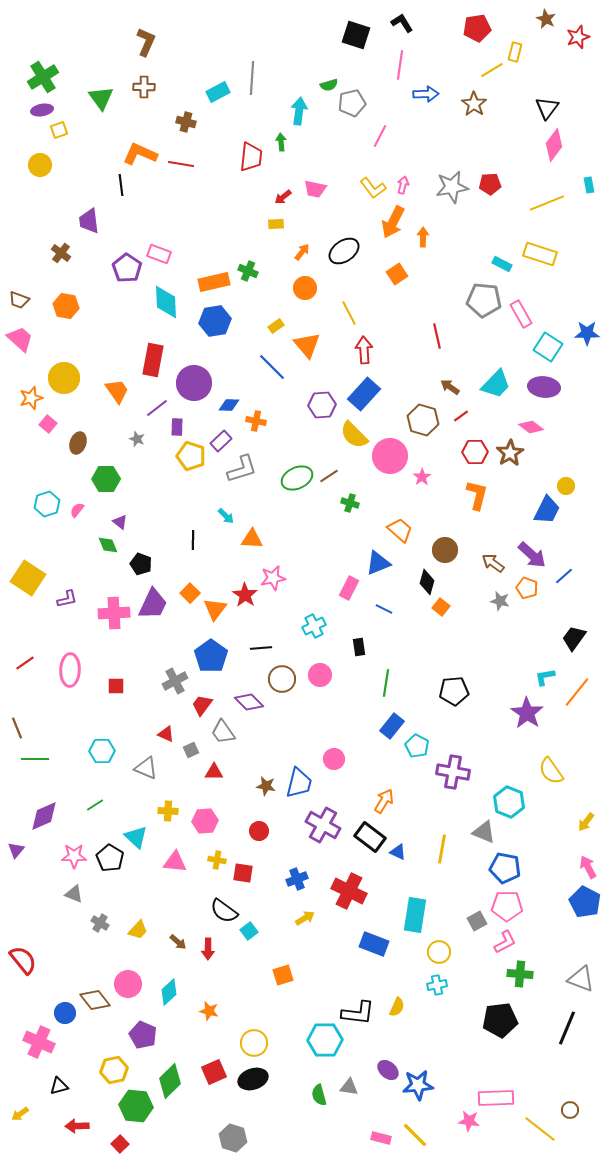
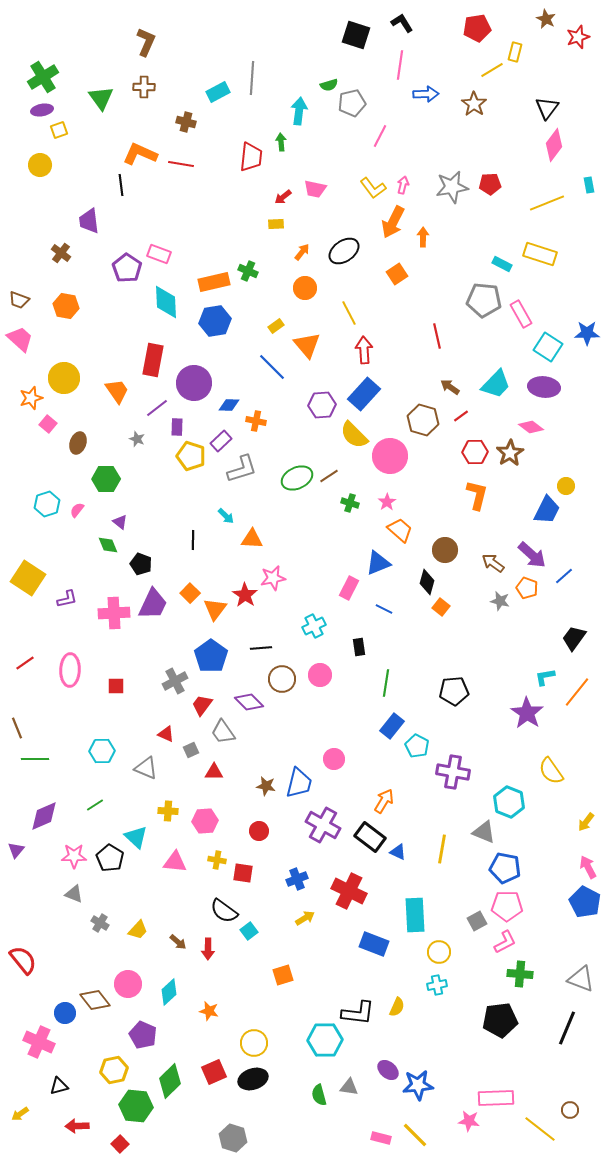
pink star at (422, 477): moved 35 px left, 25 px down
cyan rectangle at (415, 915): rotated 12 degrees counterclockwise
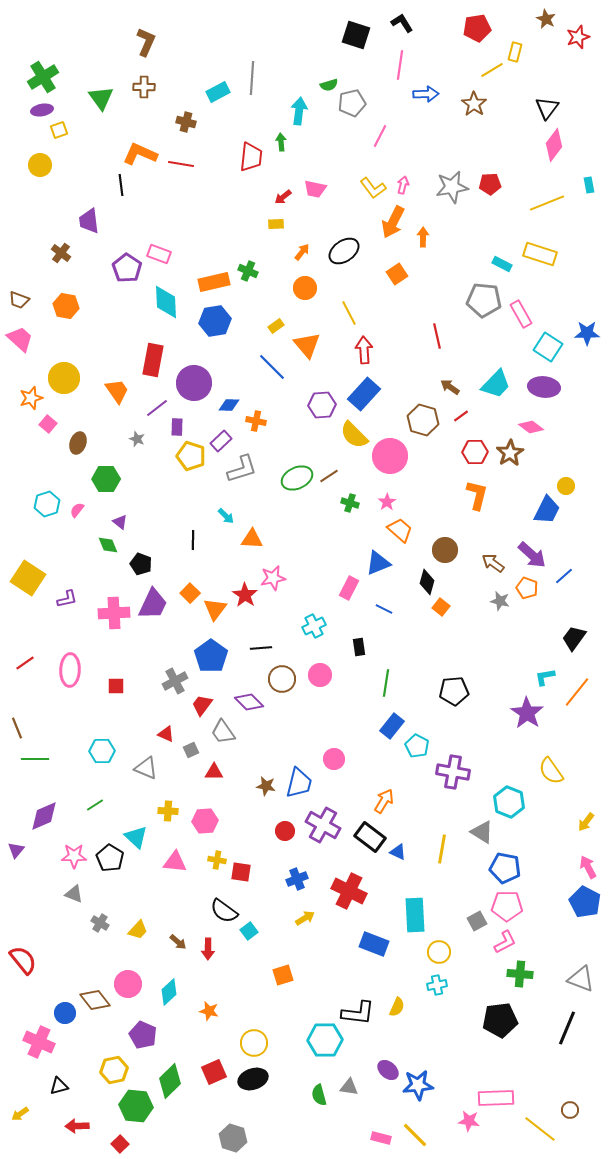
red circle at (259, 831): moved 26 px right
gray triangle at (484, 832): moved 2 px left; rotated 10 degrees clockwise
red square at (243, 873): moved 2 px left, 1 px up
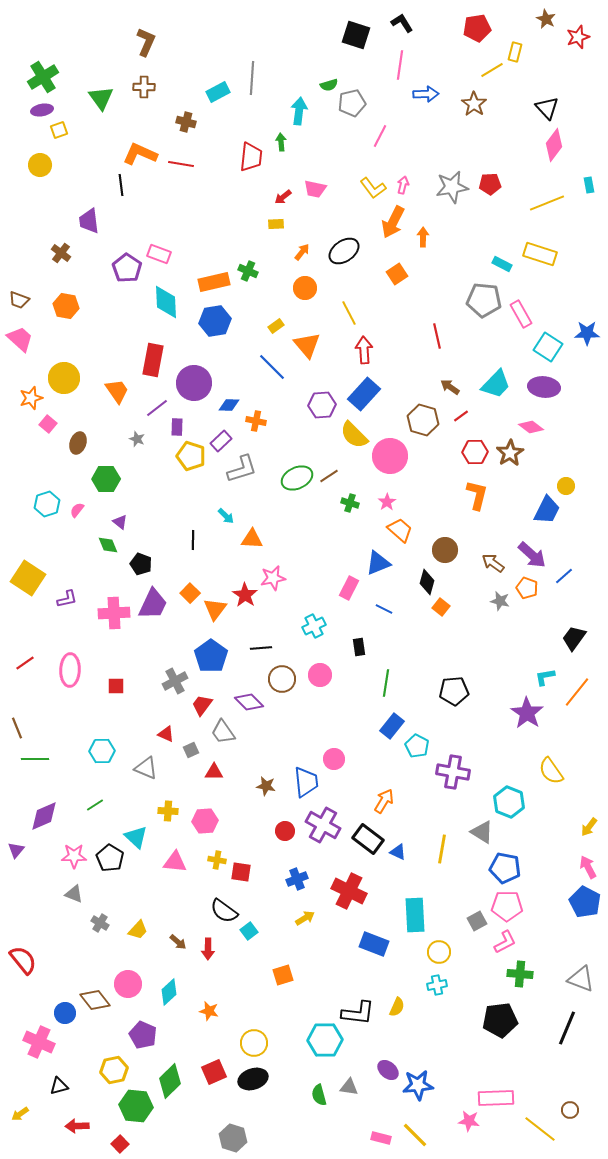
black triangle at (547, 108): rotated 20 degrees counterclockwise
blue trapezoid at (299, 783): moved 7 px right, 1 px up; rotated 20 degrees counterclockwise
yellow arrow at (586, 822): moved 3 px right, 5 px down
black rectangle at (370, 837): moved 2 px left, 2 px down
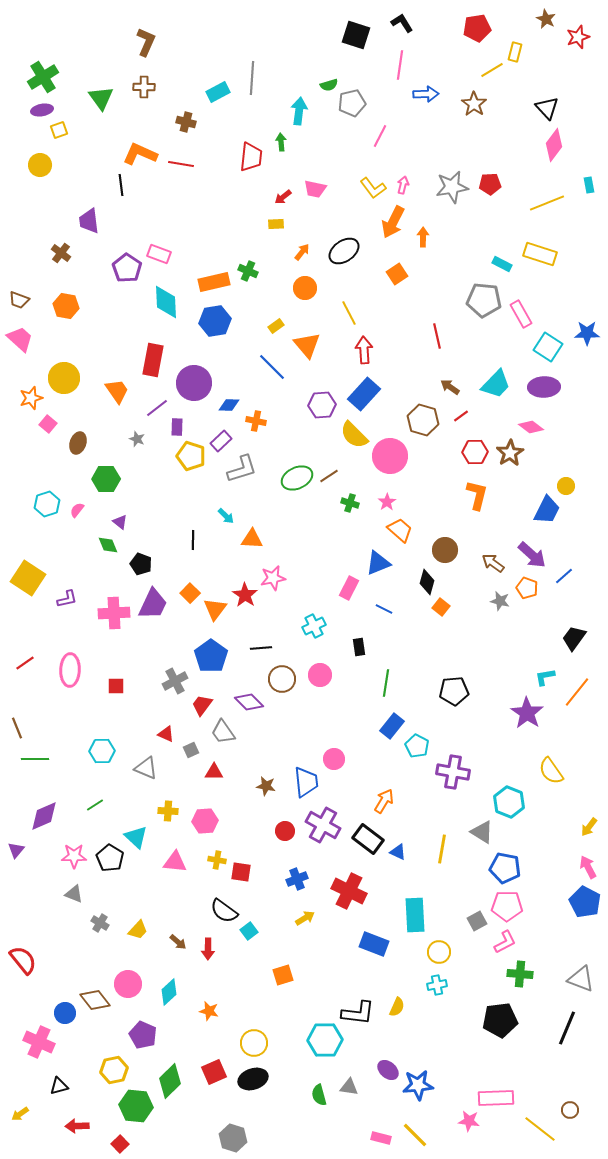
purple ellipse at (544, 387): rotated 8 degrees counterclockwise
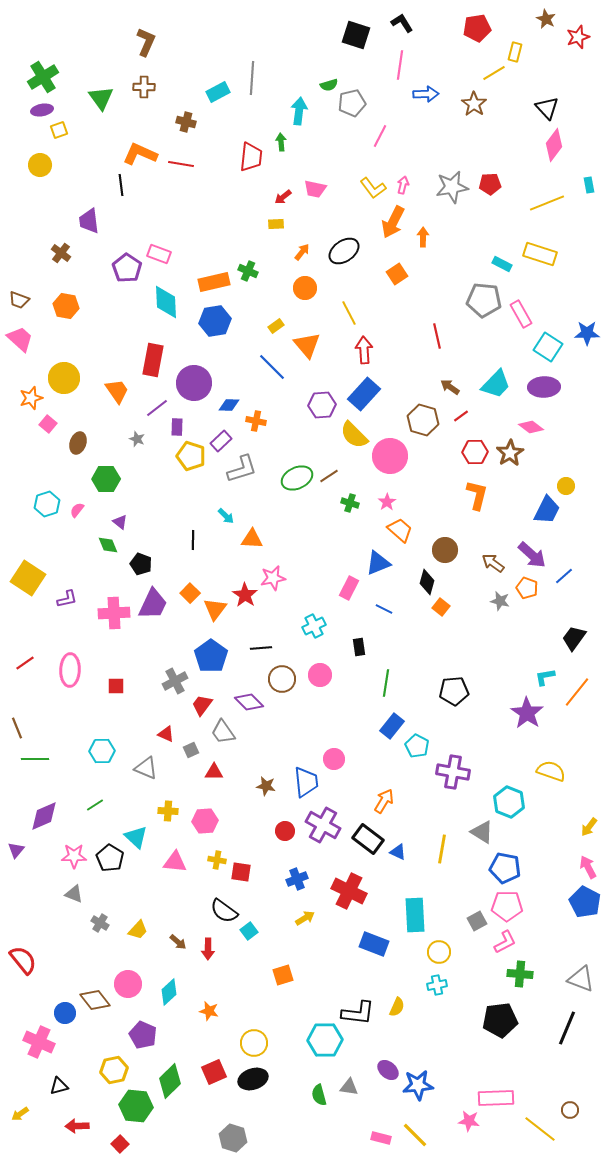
yellow line at (492, 70): moved 2 px right, 3 px down
yellow semicircle at (551, 771): rotated 144 degrees clockwise
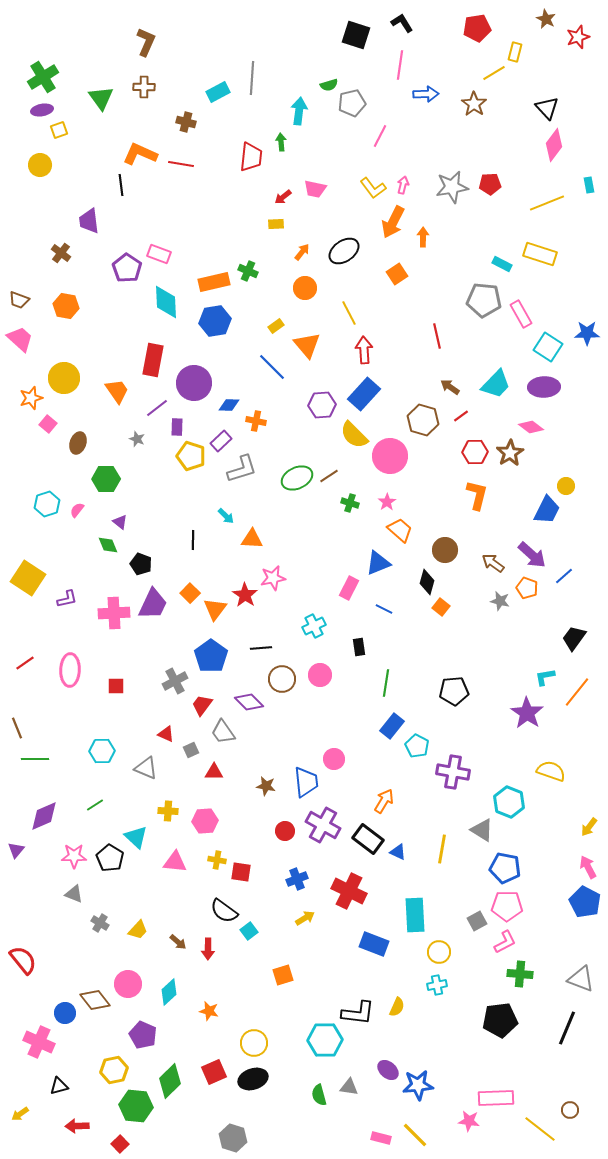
gray triangle at (482, 832): moved 2 px up
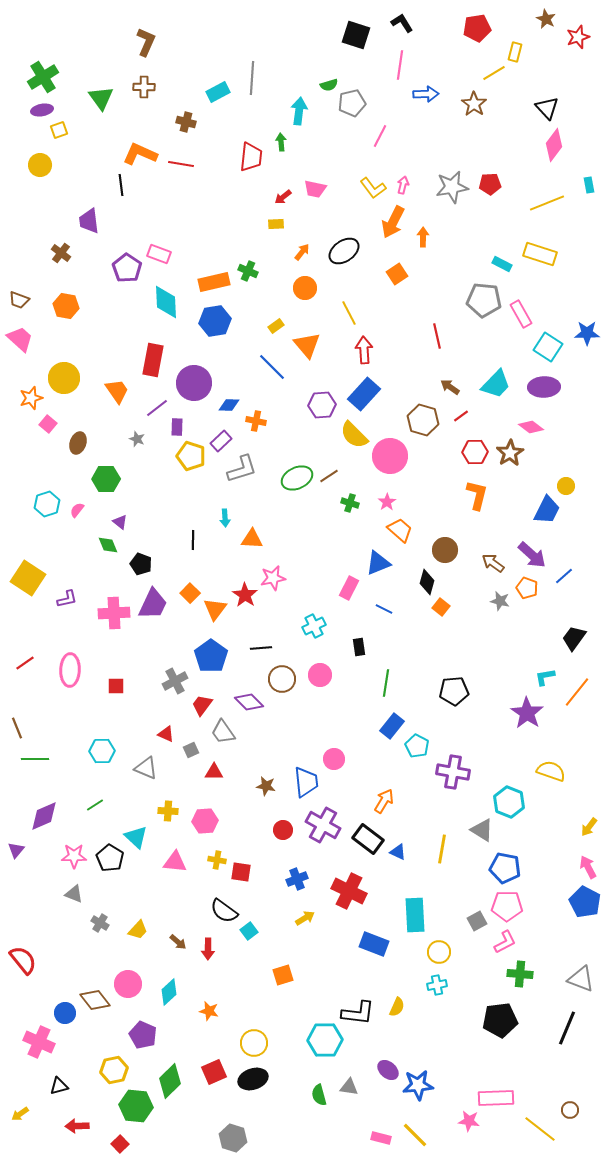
cyan arrow at (226, 516): moved 1 px left, 2 px down; rotated 42 degrees clockwise
red circle at (285, 831): moved 2 px left, 1 px up
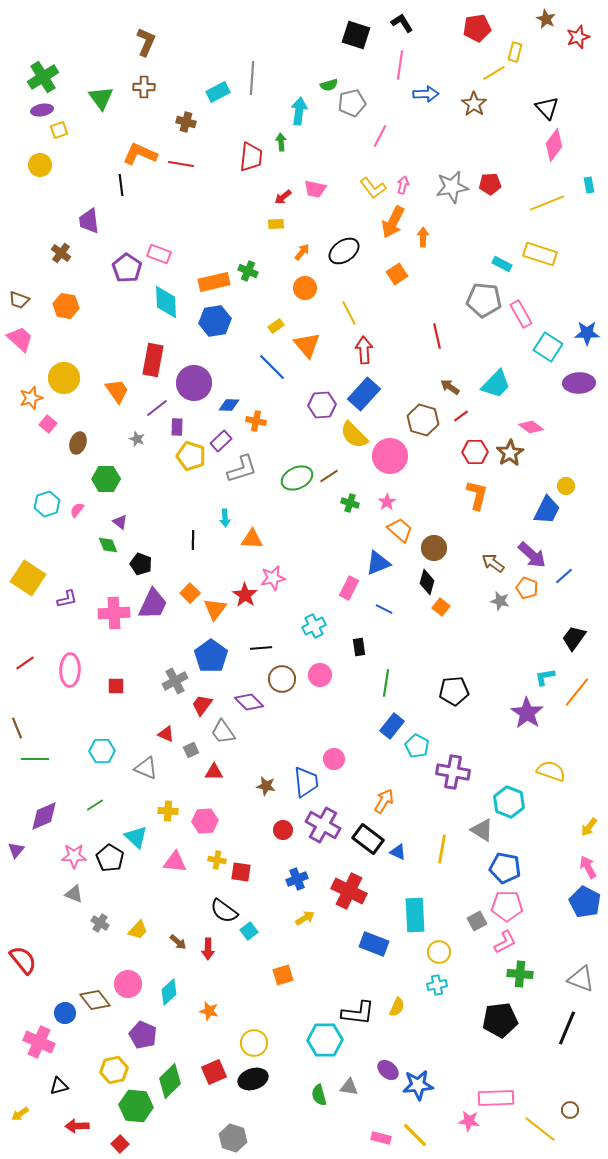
purple ellipse at (544, 387): moved 35 px right, 4 px up
brown circle at (445, 550): moved 11 px left, 2 px up
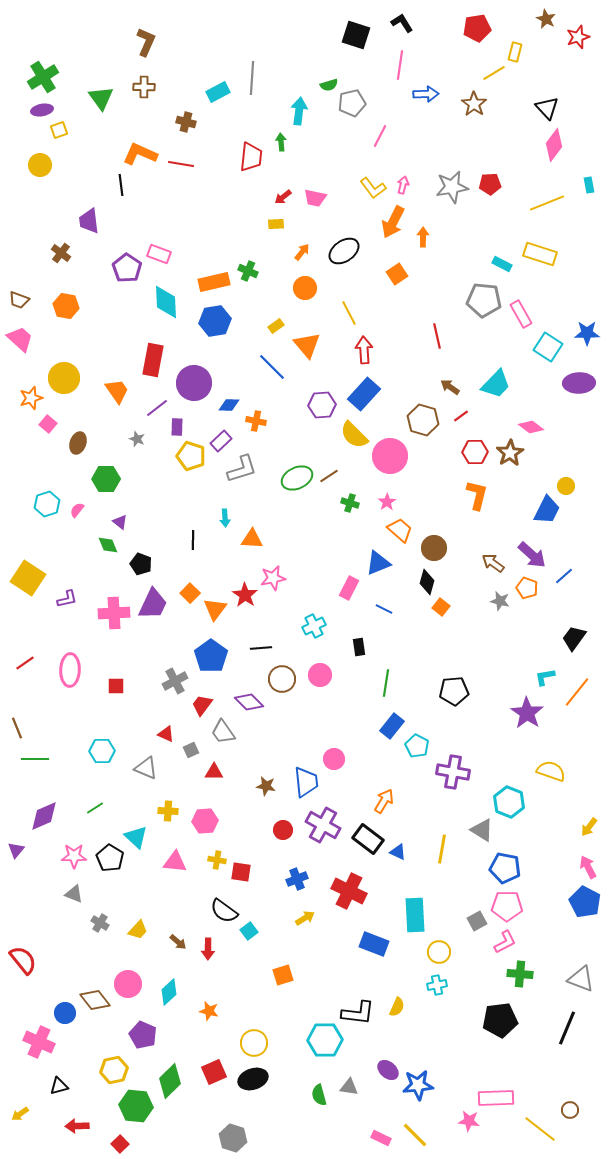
pink trapezoid at (315, 189): moved 9 px down
green line at (95, 805): moved 3 px down
pink rectangle at (381, 1138): rotated 12 degrees clockwise
